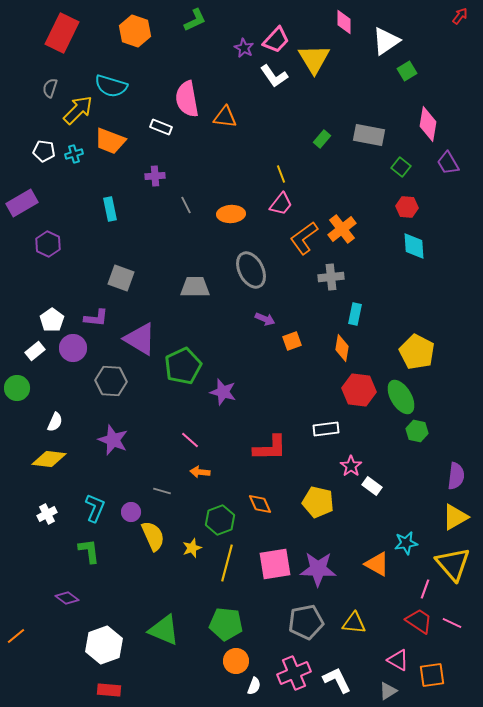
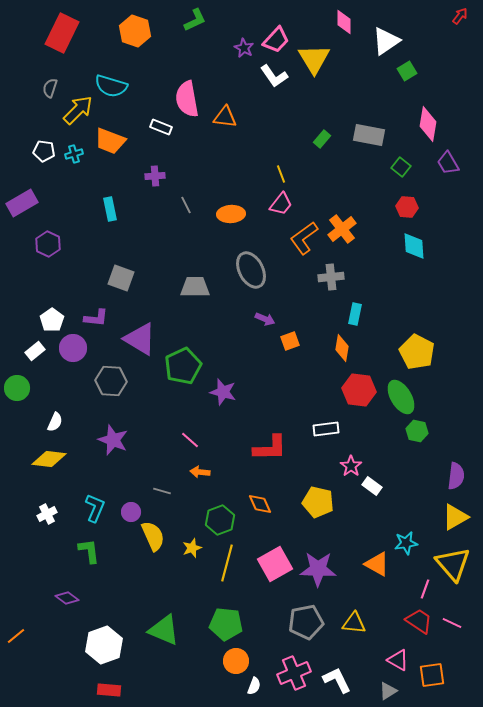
orange square at (292, 341): moved 2 px left
pink square at (275, 564): rotated 20 degrees counterclockwise
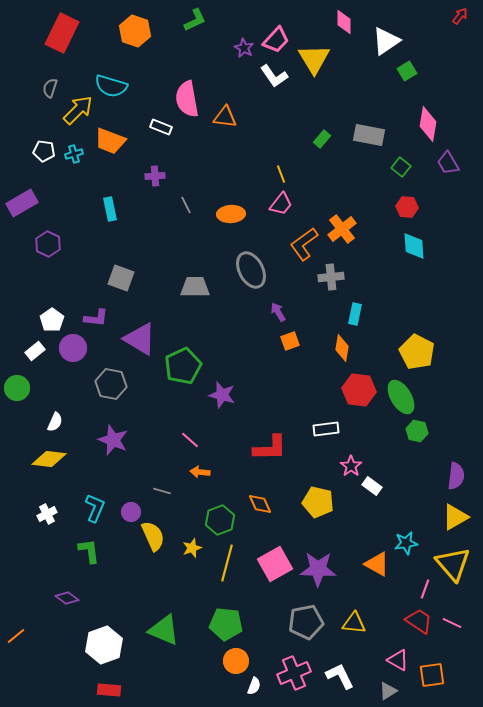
orange L-shape at (304, 238): moved 6 px down
purple arrow at (265, 319): moved 13 px right, 7 px up; rotated 144 degrees counterclockwise
gray hexagon at (111, 381): moved 3 px down; rotated 8 degrees clockwise
purple star at (223, 392): moved 1 px left, 3 px down
white L-shape at (337, 680): moved 3 px right, 4 px up
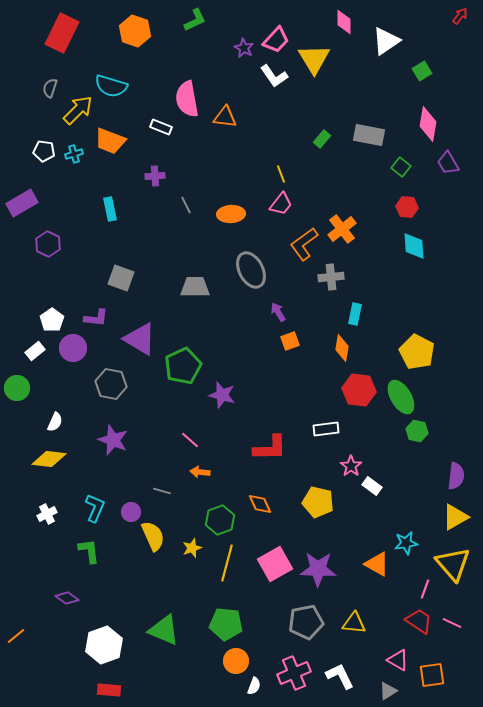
green square at (407, 71): moved 15 px right
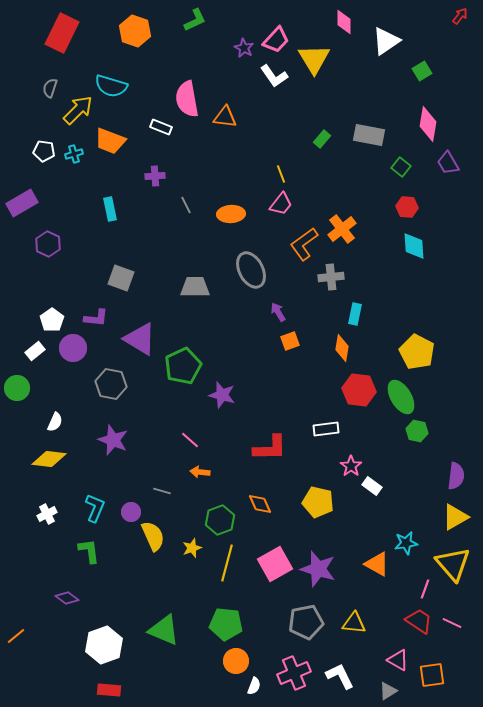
purple star at (318, 569): rotated 15 degrees clockwise
